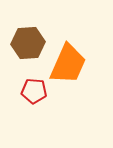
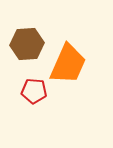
brown hexagon: moved 1 px left, 1 px down
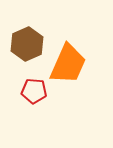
brown hexagon: rotated 20 degrees counterclockwise
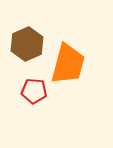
orange trapezoid: rotated 9 degrees counterclockwise
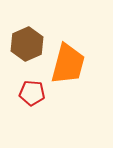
red pentagon: moved 2 px left, 2 px down
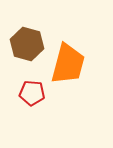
brown hexagon: rotated 20 degrees counterclockwise
